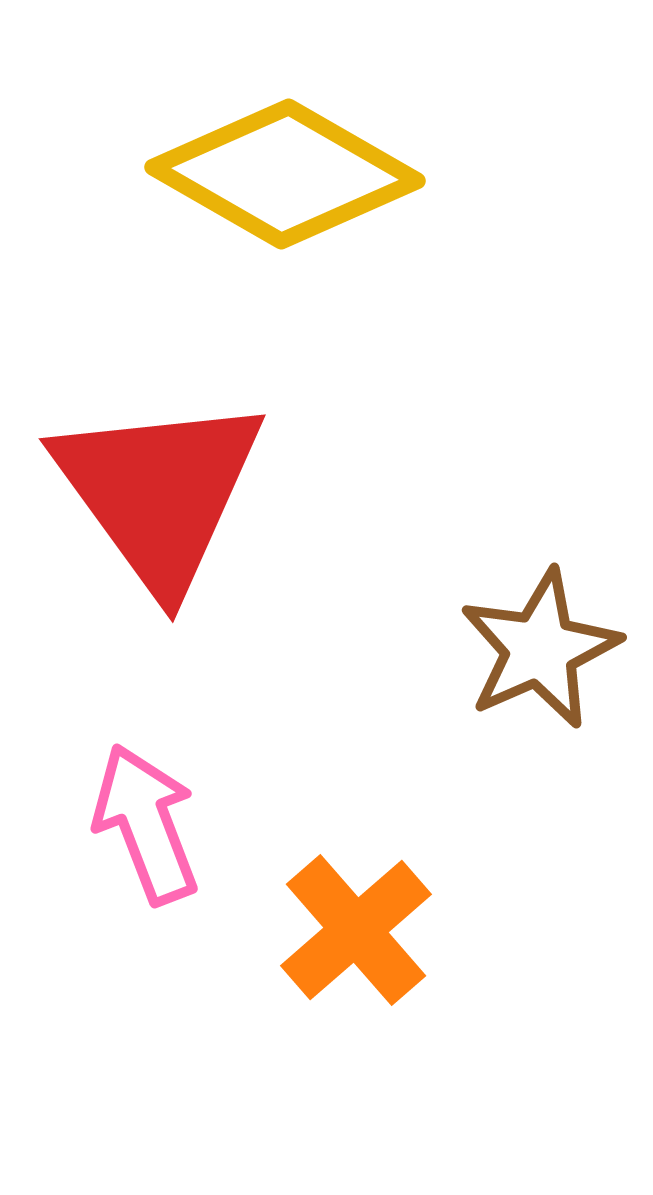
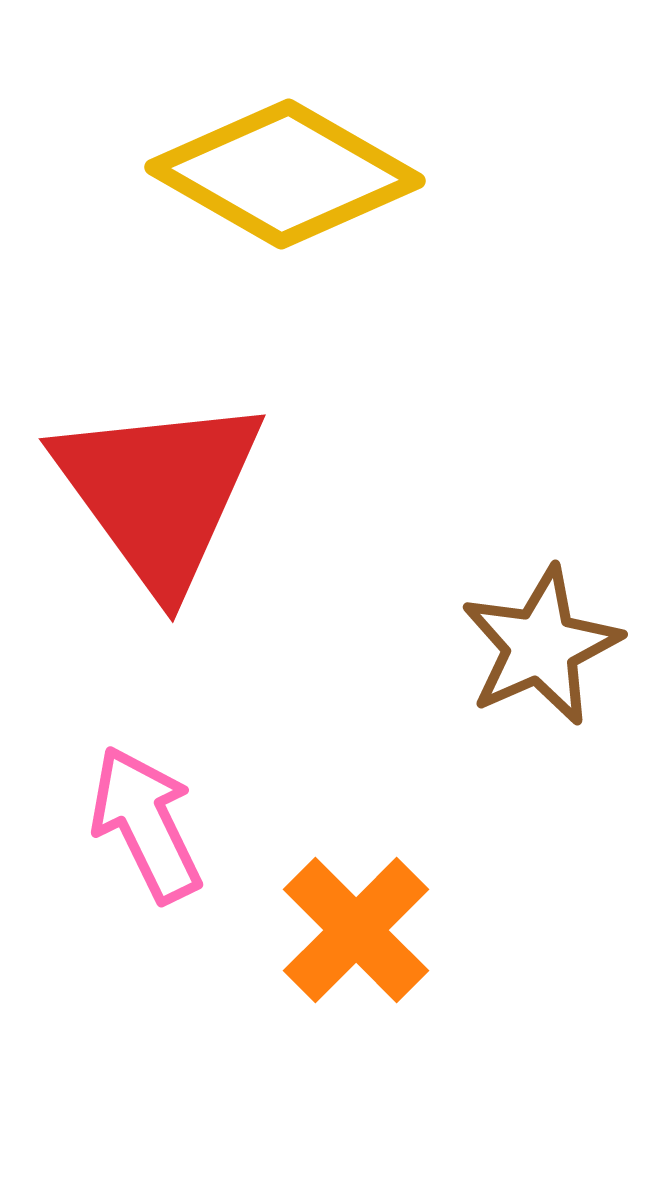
brown star: moved 1 px right, 3 px up
pink arrow: rotated 5 degrees counterclockwise
orange cross: rotated 4 degrees counterclockwise
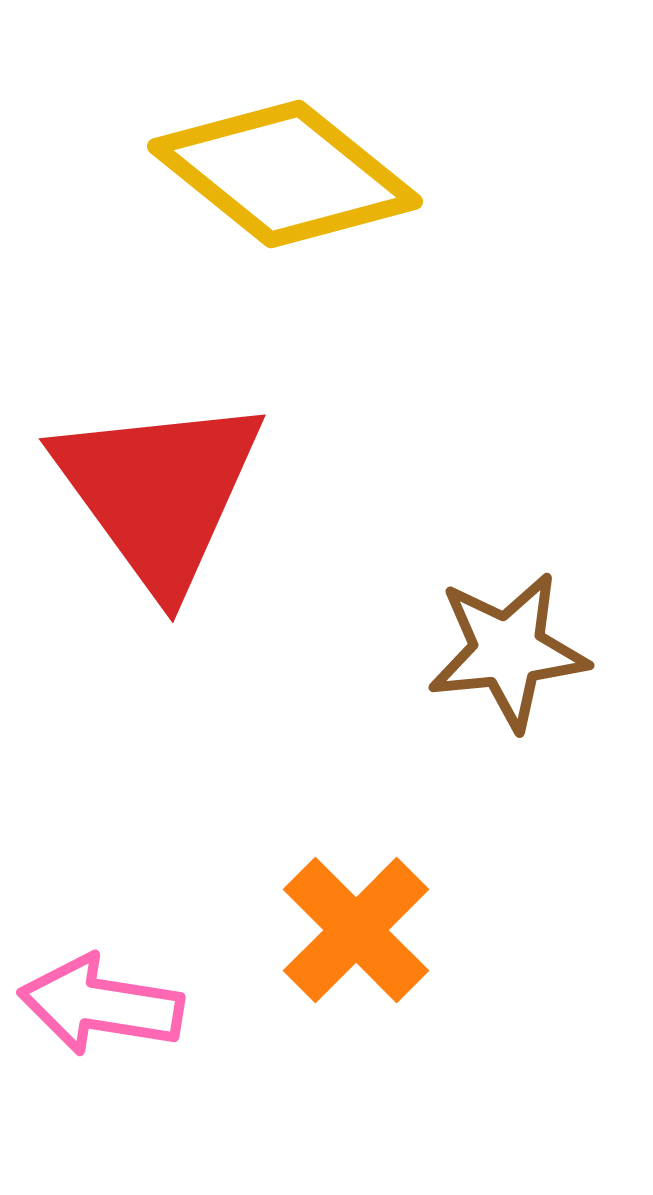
yellow diamond: rotated 9 degrees clockwise
brown star: moved 33 px left, 5 px down; rotated 18 degrees clockwise
pink arrow: moved 45 px left, 181 px down; rotated 55 degrees counterclockwise
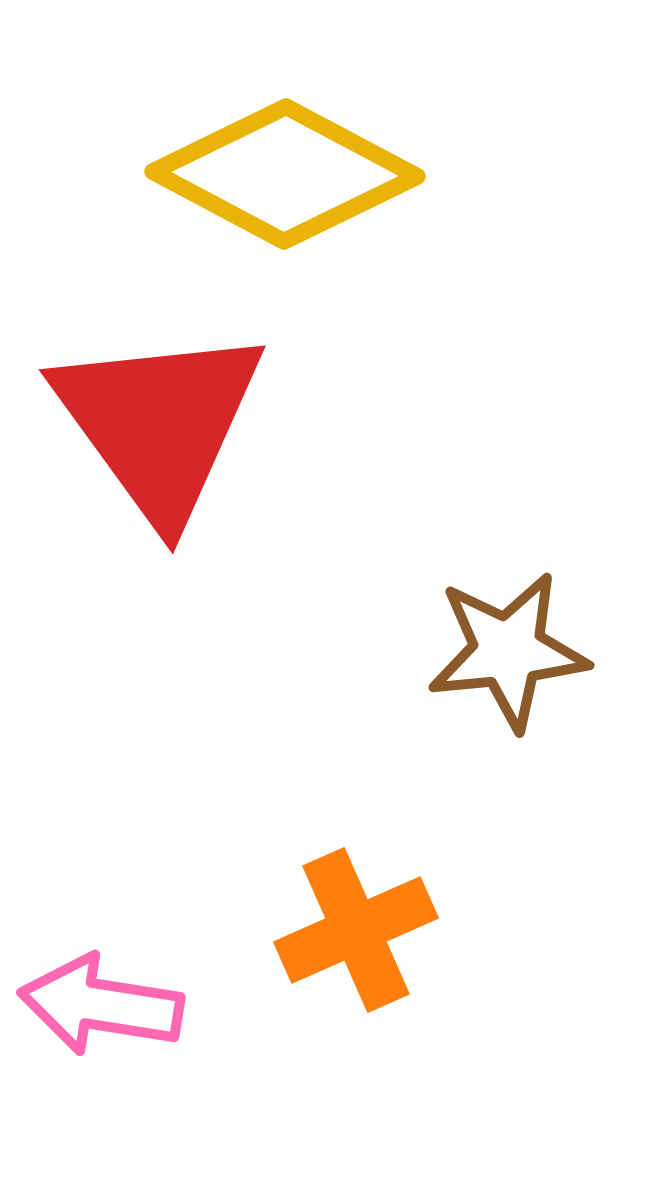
yellow diamond: rotated 11 degrees counterclockwise
red triangle: moved 69 px up
orange cross: rotated 21 degrees clockwise
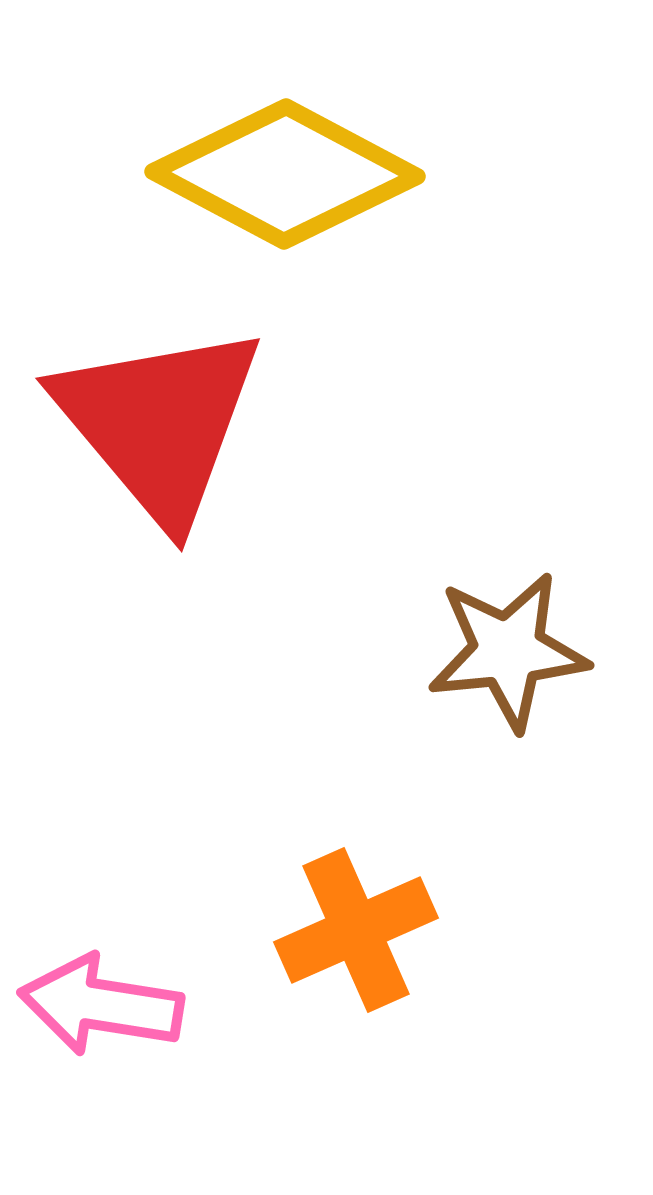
red triangle: rotated 4 degrees counterclockwise
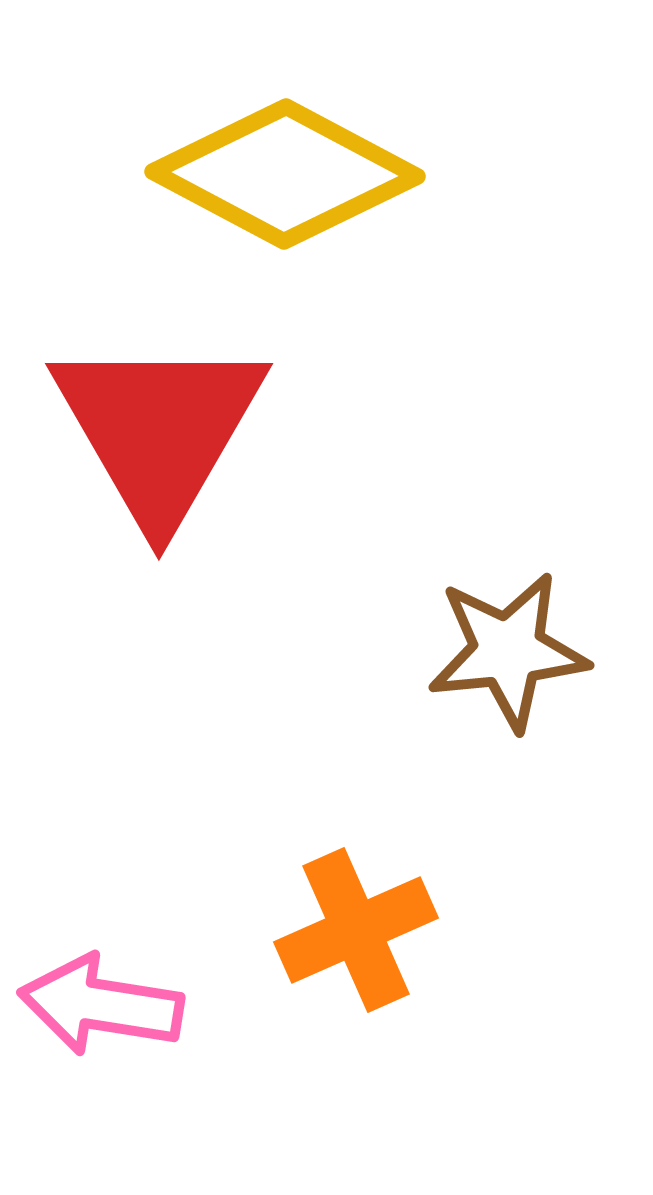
red triangle: moved 6 px down; rotated 10 degrees clockwise
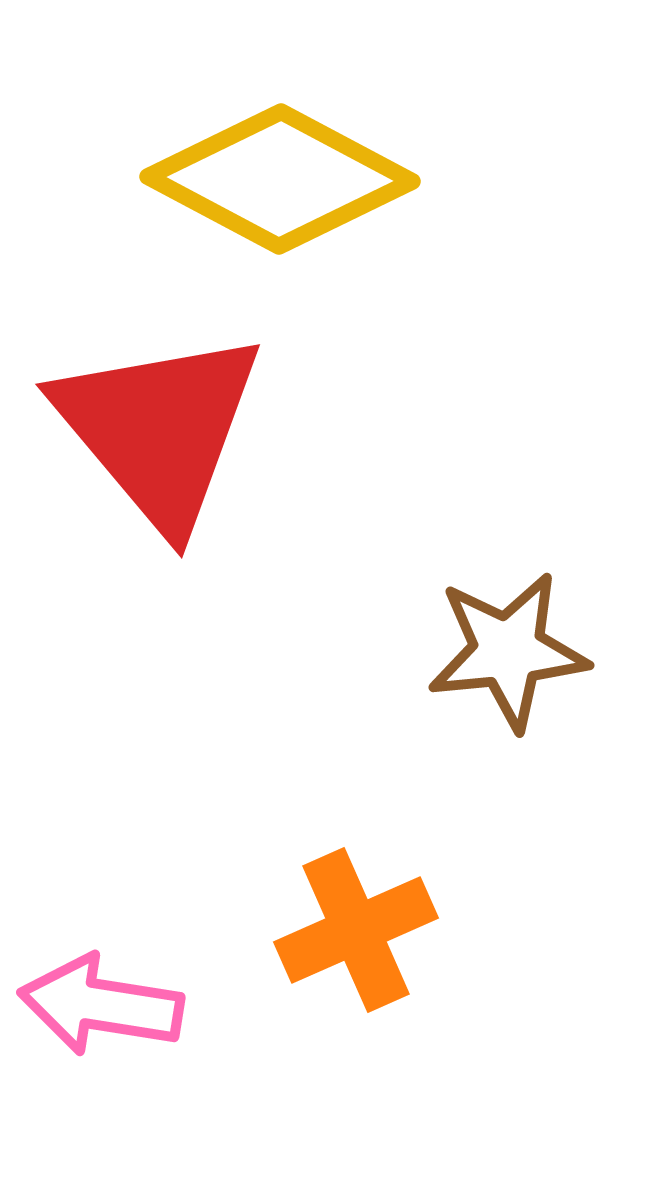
yellow diamond: moved 5 px left, 5 px down
red triangle: rotated 10 degrees counterclockwise
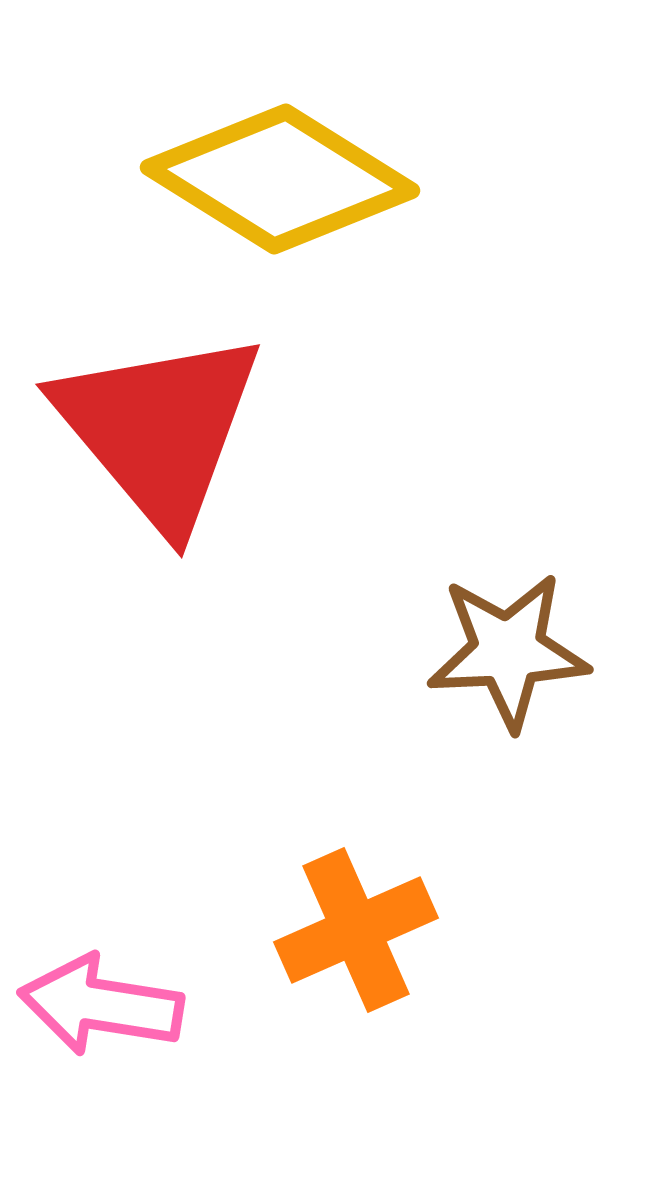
yellow diamond: rotated 4 degrees clockwise
brown star: rotated 3 degrees clockwise
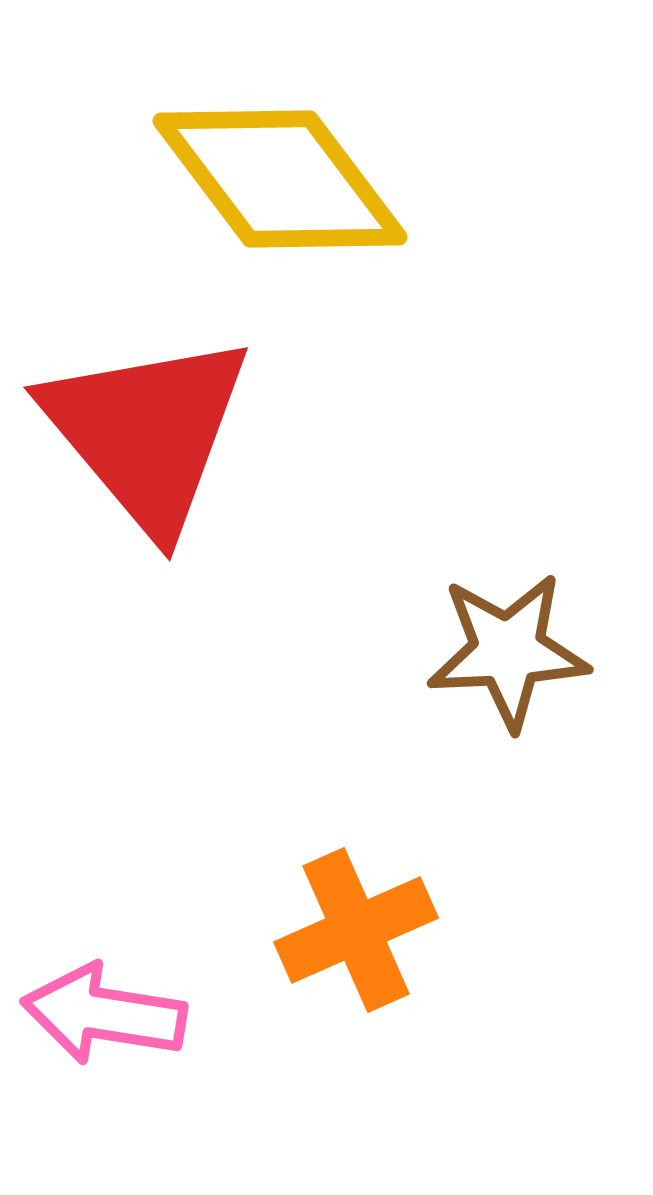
yellow diamond: rotated 21 degrees clockwise
red triangle: moved 12 px left, 3 px down
pink arrow: moved 3 px right, 9 px down
